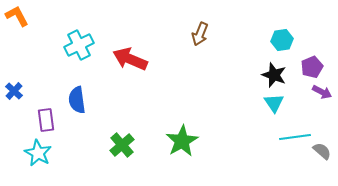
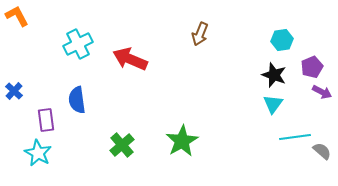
cyan cross: moved 1 px left, 1 px up
cyan triangle: moved 1 px left, 1 px down; rotated 10 degrees clockwise
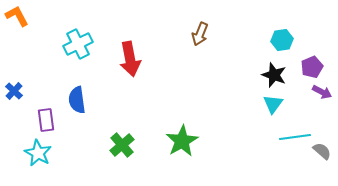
red arrow: rotated 124 degrees counterclockwise
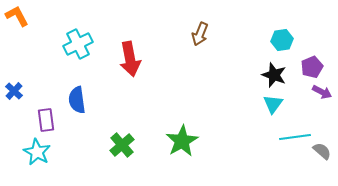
cyan star: moved 1 px left, 1 px up
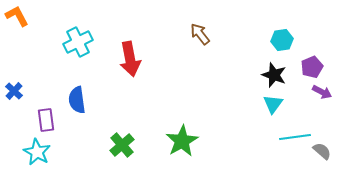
brown arrow: rotated 120 degrees clockwise
cyan cross: moved 2 px up
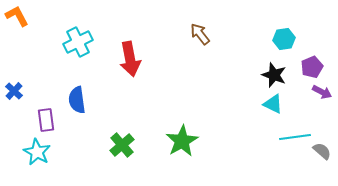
cyan hexagon: moved 2 px right, 1 px up
cyan triangle: rotated 40 degrees counterclockwise
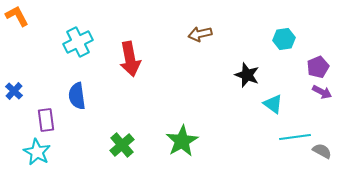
brown arrow: rotated 65 degrees counterclockwise
purple pentagon: moved 6 px right
black star: moved 27 px left
blue semicircle: moved 4 px up
cyan triangle: rotated 10 degrees clockwise
gray semicircle: rotated 12 degrees counterclockwise
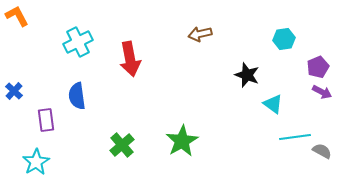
cyan star: moved 1 px left, 10 px down; rotated 12 degrees clockwise
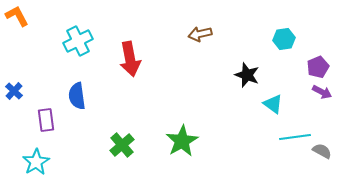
cyan cross: moved 1 px up
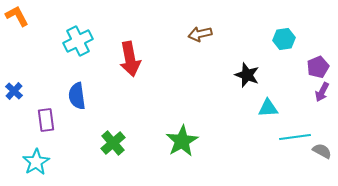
purple arrow: rotated 90 degrees clockwise
cyan triangle: moved 5 px left, 4 px down; rotated 40 degrees counterclockwise
green cross: moved 9 px left, 2 px up
